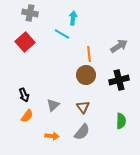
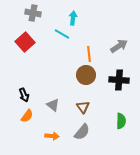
gray cross: moved 3 px right
black cross: rotated 18 degrees clockwise
gray triangle: rotated 40 degrees counterclockwise
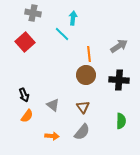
cyan line: rotated 14 degrees clockwise
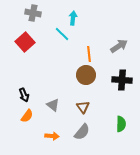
black cross: moved 3 px right
green semicircle: moved 3 px down
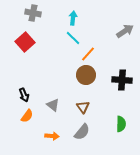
cyan line: moved 11 px right, 4 px down
gray arrow: moved 6 px right, 15 px up
orange line: moved 1 px left; rotated 49 degrees clockwise
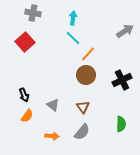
black cross: rotated 30 degrees counterclockwise
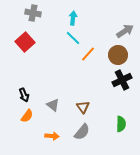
brown circle: moved 32 px right, 20 px up
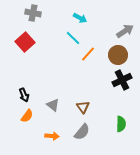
cyan arrow: moved 7 px right; rotated 112 degrees clockwise
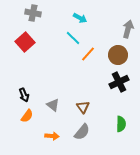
gray arrow: moved 3 px right, 2 px up; rotated 42 degrees counterclockwise
black cross: moved 3 px left, 2 px down
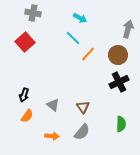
black arrow: rotated 40 degrees clockwise
